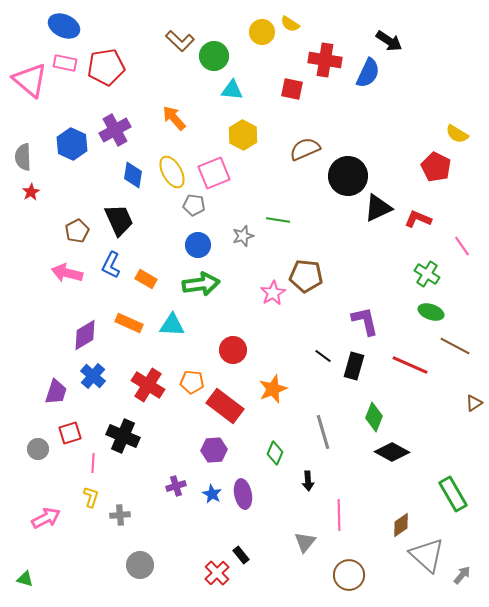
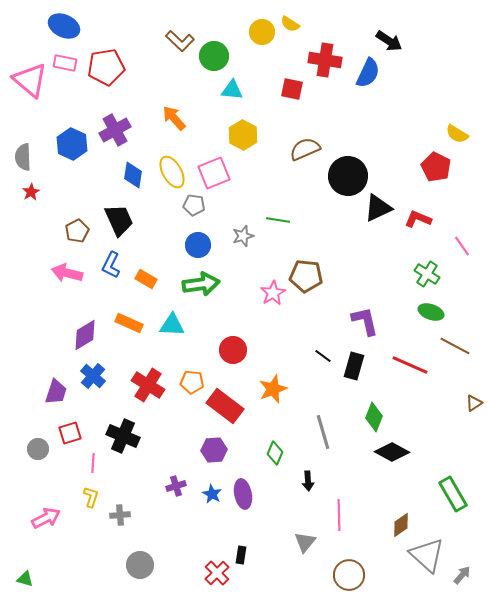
black rectangle at (241, 555): rotated 48 degrees clockwise
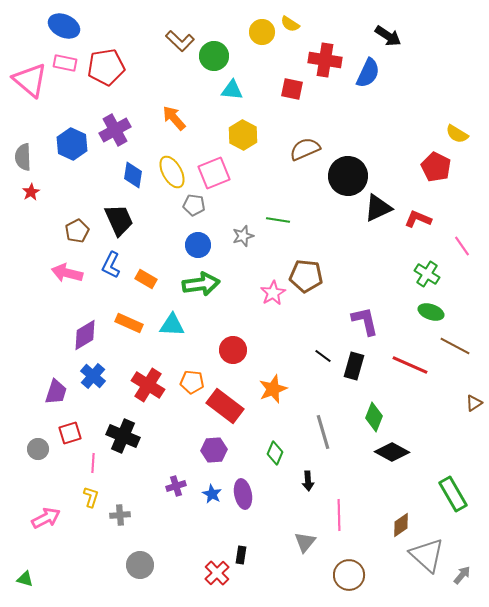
black arrow at (389, 41): moved 1 px left, 5 px up
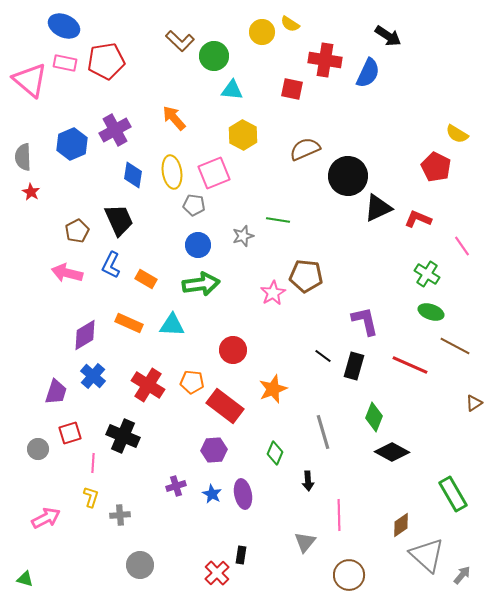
red pentagon at (106, 67): moved 6 px up
blue hexagon at (72, 144): rotated 12 degrees clockwise
yellow ellipse at (172, 172): rotated 20 degrees clockwise
red star at (31, 192): rotated 12 degrees counterclockwise
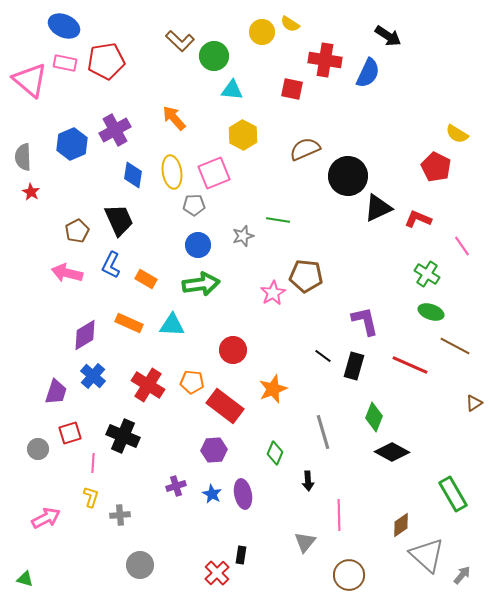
gray pentagon at (194, 205): rotated 10 degrees counterclockwise
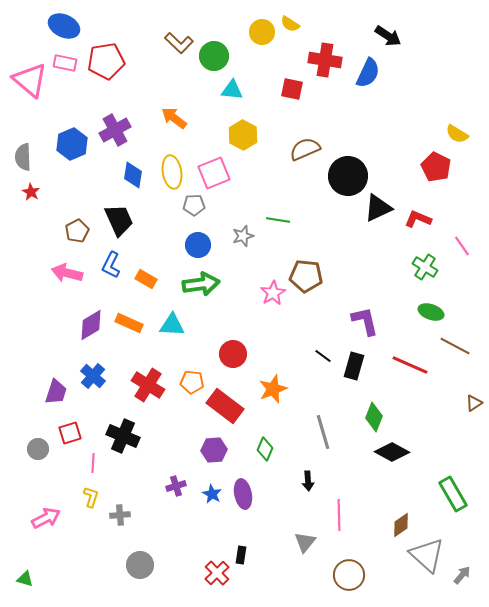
brown L-shape at (180, 41): moved 1 px left, 2 px down
orange arrow at (174, 118): rotated 12 degrees counterclockwise
green cross at (427, 274): moved 2 px left, 7 px up
purple diamond at (85, 335): moved 6 px right, 10 px up
red circle at (233, 350): moved 4 px down
green diamond at (275, 453): moved 10 px left, 4 px up
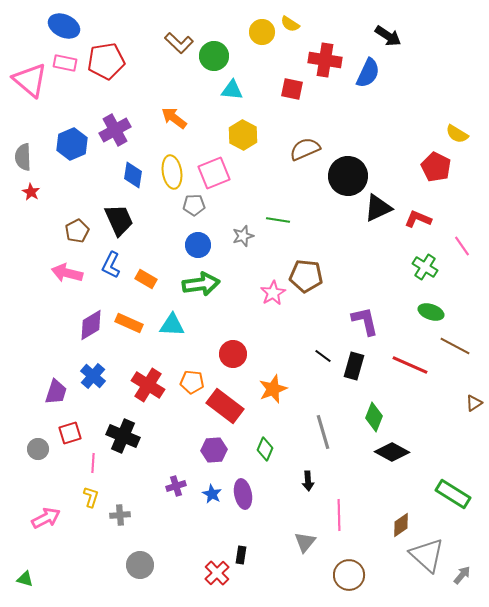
green rectangle at (453, 494): rotated 28 degrees counterclockwise
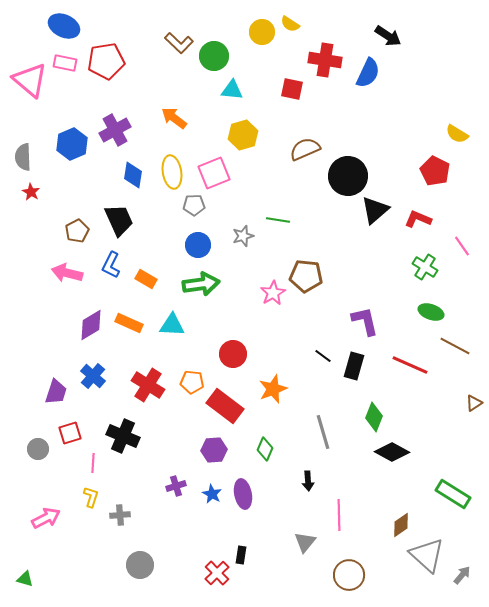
yellow hexagon at (243, 135): rotated 16 degrees clockwise
red pentagon at (436, 167): moved 1 px left, 4 px down
black triangle at (378, 208): moved 3 px left, 2 px down; rotated 16 degrees counterclockwise
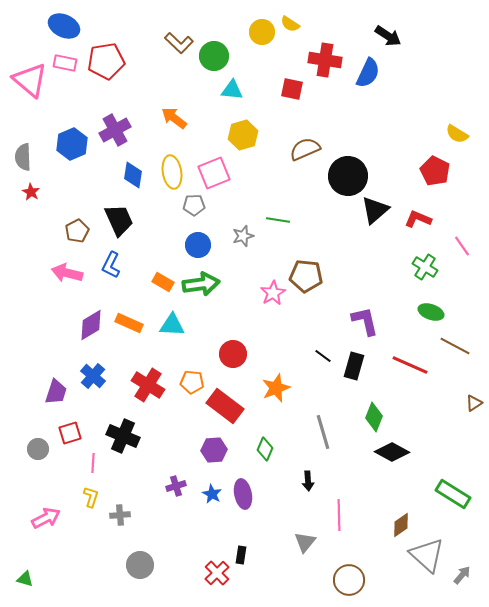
orange rectangle at (146, 279): moved 17 px right, 3 px down
orange star at (273, 389): moved 3 px right, 1 px up
brown circle at (349, 575): moved 5 px down
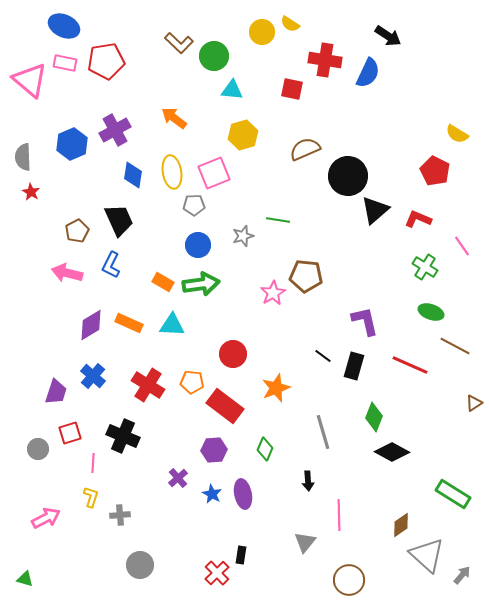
purple cross at (176, 486): moved 2 px right, 8 px up; rotated 24 degrees counterclockwise
